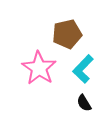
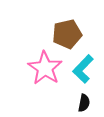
pink star: moved 6 px right
black semicircle: rotated 138 degrees counterclockwise
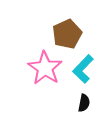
brown pentagon: rotated 12 degrees counterclockwise
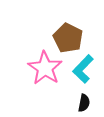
brown pentagon: moved 1 px right, 4 px down; rotated 20 degrees counterclockwise
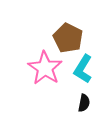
cyan L-shape: rotated 12 degrees counterclockwise
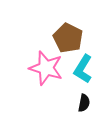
pink star: moved 1 px right; rotated 16 degrees counterclockwise
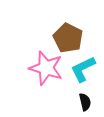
cyan L-shape: rotated 32 degrees clockwise
black semicircle: moved 1 px right, 1 px up; rotated 24 degrees counterclockwise
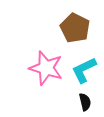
brown pentagon: moved 7 px right, 10 px up
cyan L-shape: moved 1 px right, 1 px down
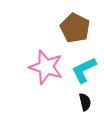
pink star: moved 1 px up
